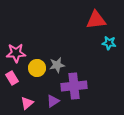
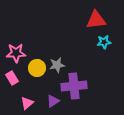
cyan star: moved 5 px left, 1 px up; rotated 16 degrees counterclockwise
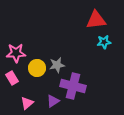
purple cross: moved 1 px left; rotated 20 degrees clockwise
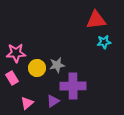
purple cross: rotated 15 degrees counterclockwise
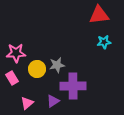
red triangle: moved 3 px right, 5 px up
yellow circle: moved 1 px down
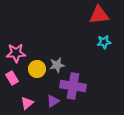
purple cross: rotated 10 degrees clockwise
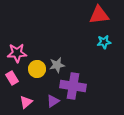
pink star: moved 1 px right
pink triangle: moved 1 px left, 1 px up
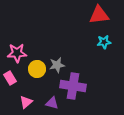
pink rectangle: moved 2 px left
purple triangle: moved 1 px left, 2 px down; rotated 48 degrees clockwise
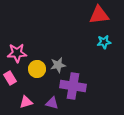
gray star: moved 1 px right
pink triangle: rotated 24 degrees clockwise
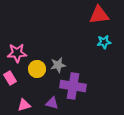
pink triangle: moved 2 px left, 3 px down
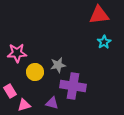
cyan star: rotated 24 degrees counterclockwise
yellow circle: moved 2 px left, 3 px down
pink rectangle: moved 13 px down
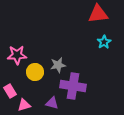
red triangle: moved 1 px left, 1 px up
pink star: moved 2 px down
